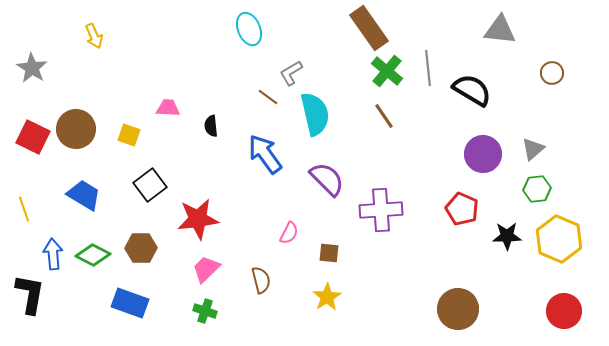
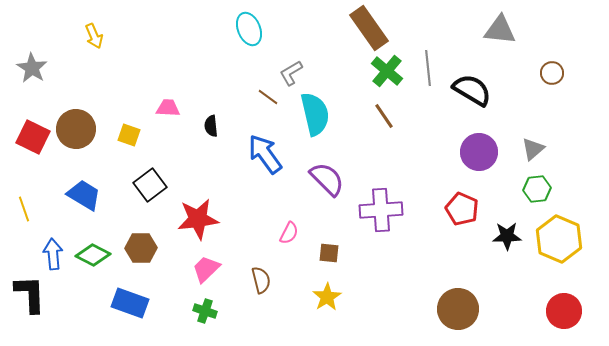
purple circle at (483, 154): moved 4 px left, 2 px up
black L-shape at (30, 294): rotated 12 degrees counterclockwise
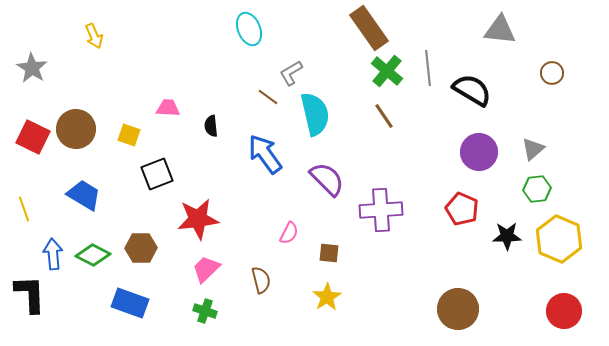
black square at (150, 185): moved 7 px right, 11 px up; rotated 16 degrees clockwise
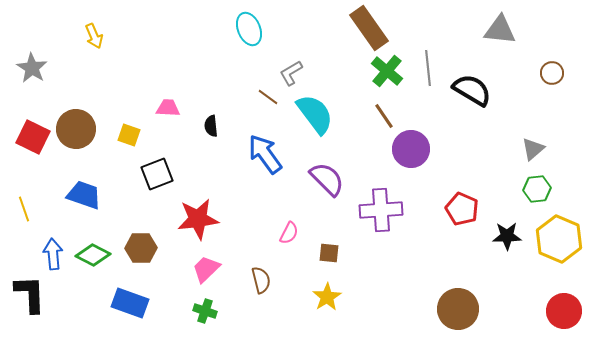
cyan semicircle at (315, 114): rotated 24 degrees counterclockwise
purple circle at (479, 152): moved 68 px left, 3 px up
blue trapezoid at (84, 195): rotated 12 degrees counterclockwise
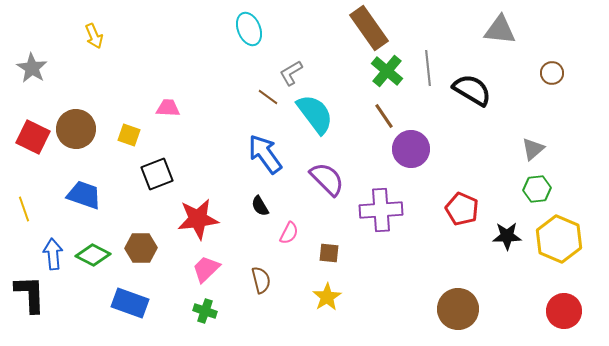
black semicircle at (211, 126): moved 49 px right, 80 px down; rotated 25 degrees counterclockwise
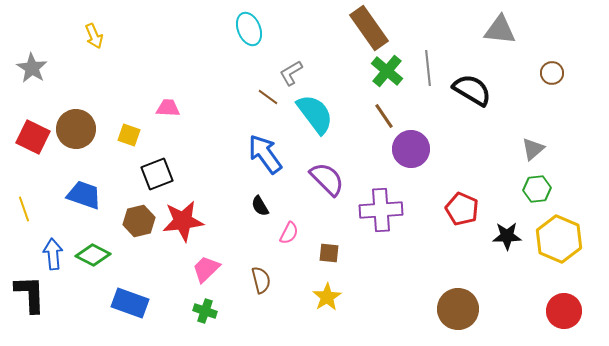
red star at (198, 219): moved 15 px left, 2 px down
brown hexagon at (141, 248): moved 2 px left, 27 px up; rotated 12 degrees counterclockwise
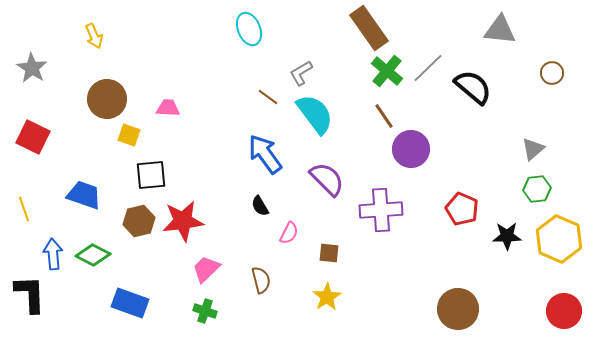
gray line at (428, 68): rotated 52 degrees clockwise
gray L-shape at (291, 73): moved 10 px right
black semicircle at (472, 90): moved 1 px right, 3 px up; rotated 9 degrees clockwise
brown circle at (76, 129): moved 31 px right, 30 px up
black square at (157, 174): moved 6 px left, 1 px down; rotated 16 degrees clockwise
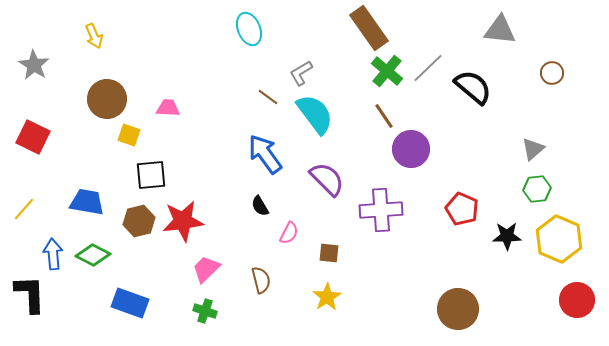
gray star at (32, 68): moved 2 px right, 3 px up
blue trapezoid at (84, 195): moved 3 px right, 7 px down; rotated 9 degrees counterclockwise
yellow line at (24, 209): rotated 60 degrees clockwise
red circle at (564, 311): moved 13 px right, 11 px up
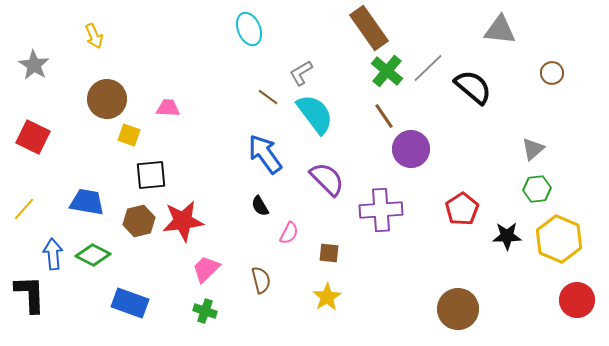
red pentagon at (462, 209): rotated 16 degrees clockwise
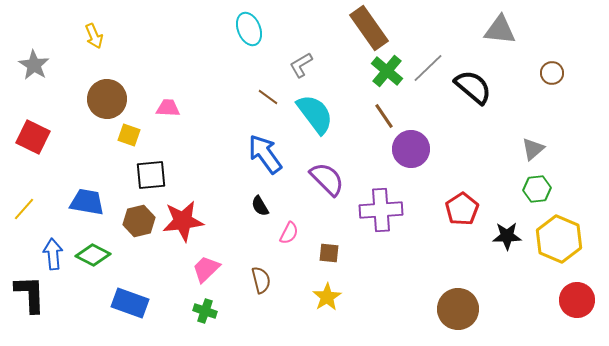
gray L-shape at (301, 73): moved 8 px up
